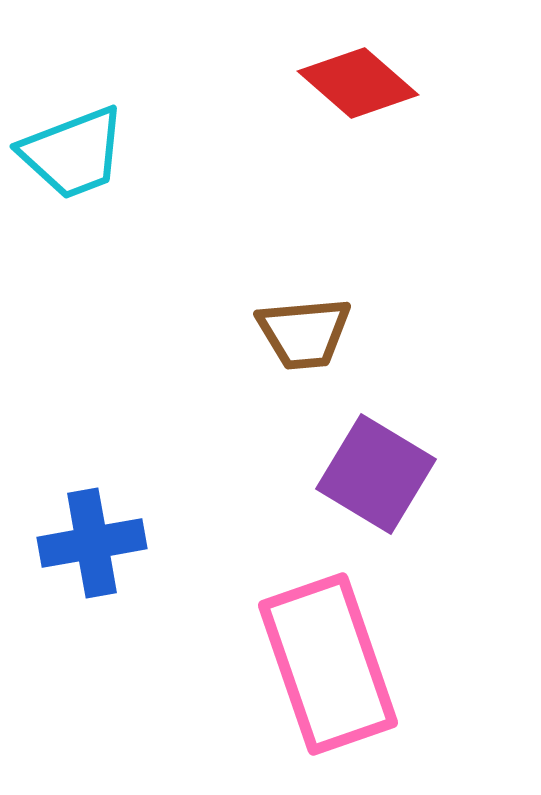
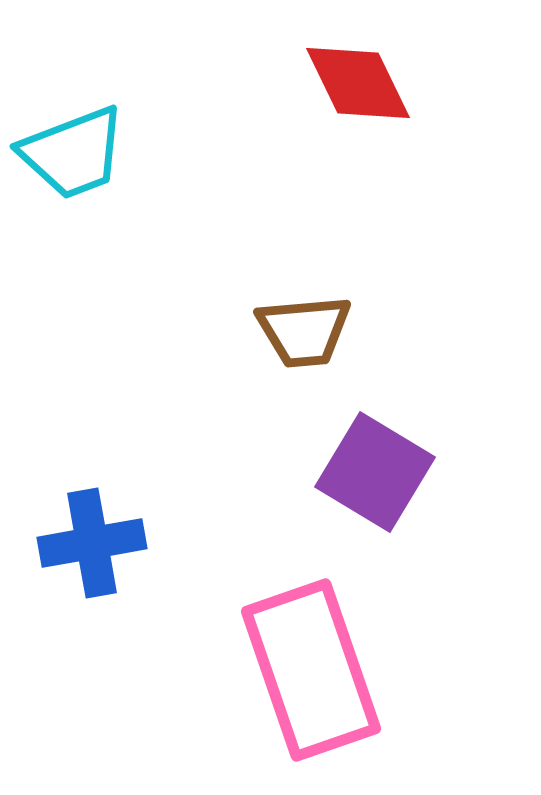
red diamond: rotated 23 degrees clockwise
brown trapezoid: moved 2 px up
purple square: moved 1 px left, 2 px up
pink rectangle: moved 17 px left, 6 px down
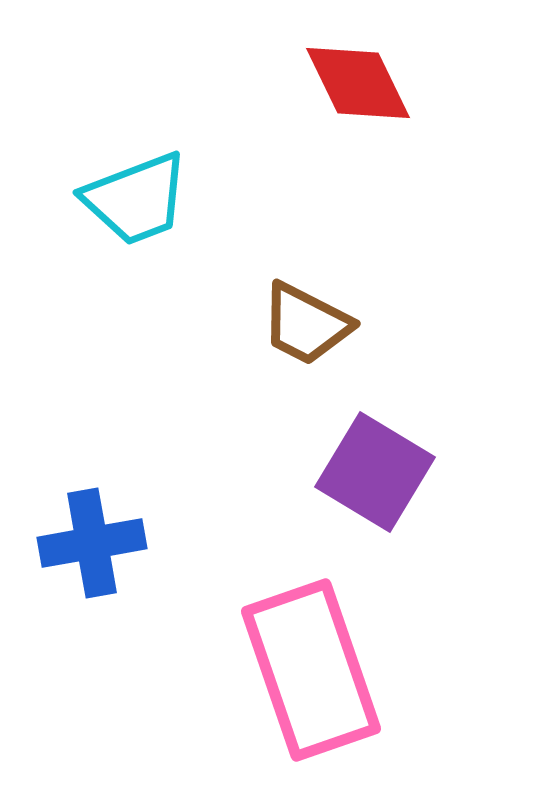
cyan trapezoid: moved 63 px right, 46 px down
brown trapezoid: moved 2 px right, 7 px up; rotated 32 degrees clockwise
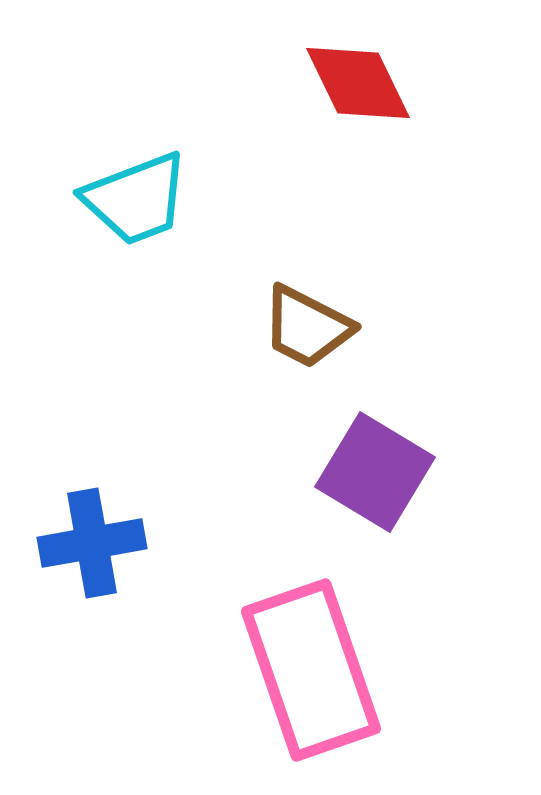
brown trapezoid: moved 1 px right, 3 px down
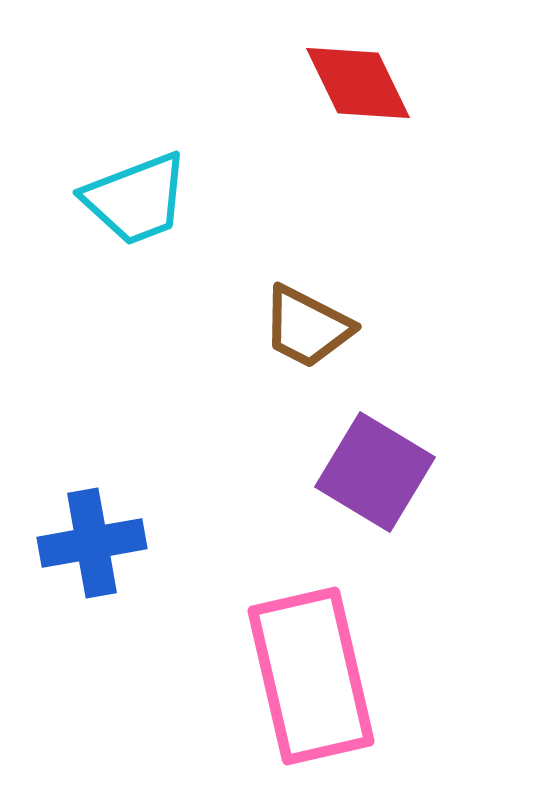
pink rectangle: moved 6 px down; rotated 6 degrees clockwise
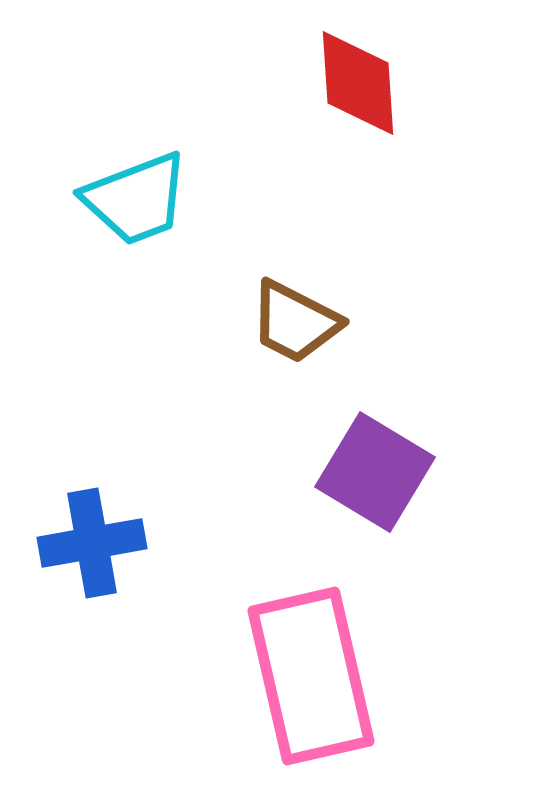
red diamond: rotated 22 degrees clockwise
brown trapezoid: moved 12 px left, 5 px up
